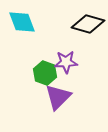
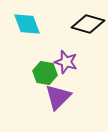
cyan diamond: moved 5 px right, 2 px down
purple star: rotated 20 degrees clockwise
green hexagon: rotated 10 degrees counterclockwise
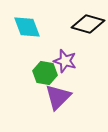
cyan diamond: moved 3 px down
purple star: moved 1 px left, 1 px up
